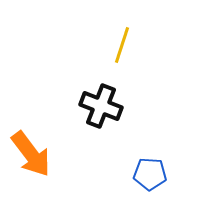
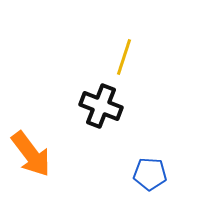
yellow line: moved 2 px right, 12 px down
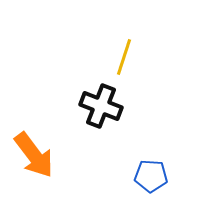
orange arrow: moved 3 px right, 1 px down
blue pentagon: moved 1 px right, 2 px down
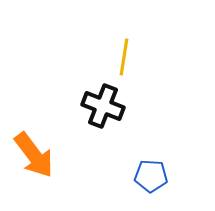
yellow line: rotated 9 degrees counterclockwise
black cross: moved 2 px right
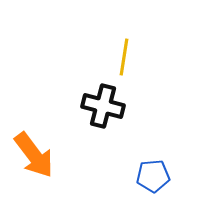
black cross: rotated 6 degrees counterclockwise
blue pentagon: moved 2 px right; rotated 8 degrees counterclockwise
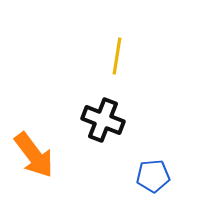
yellow line: moved 7 px left, 1 px up
black cross: moved 14 px down; rotated 6 degrees clockwise
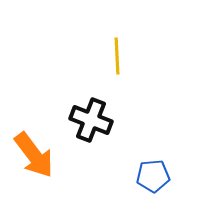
yellow line: rotated 12 degrees counterclockwise
black cross: moved 12 px left
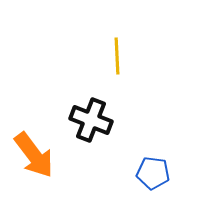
blue pentagon: moved 3 px up; rotated 12 degrees clockwise
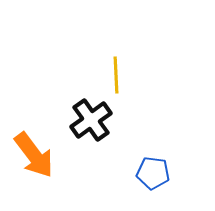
yellow line: moved 1 px left, 19 px down
black cross: rotated 33 degrees clockwise
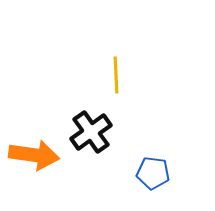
black cross: moved 12 px down
orange arrow: rotated 45 degrees counterclockwise
